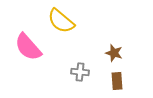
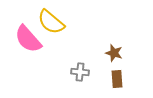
yellow semicircle: moved 10 px left, 1 px down
pink semicircle: moved 8 px up
brown rectangle: moved 2 px up
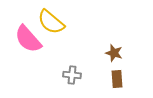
gray cross: moved 8 px left, 3 px down
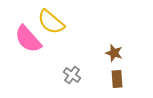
gray cross: rotated 30 degrees clockwise
